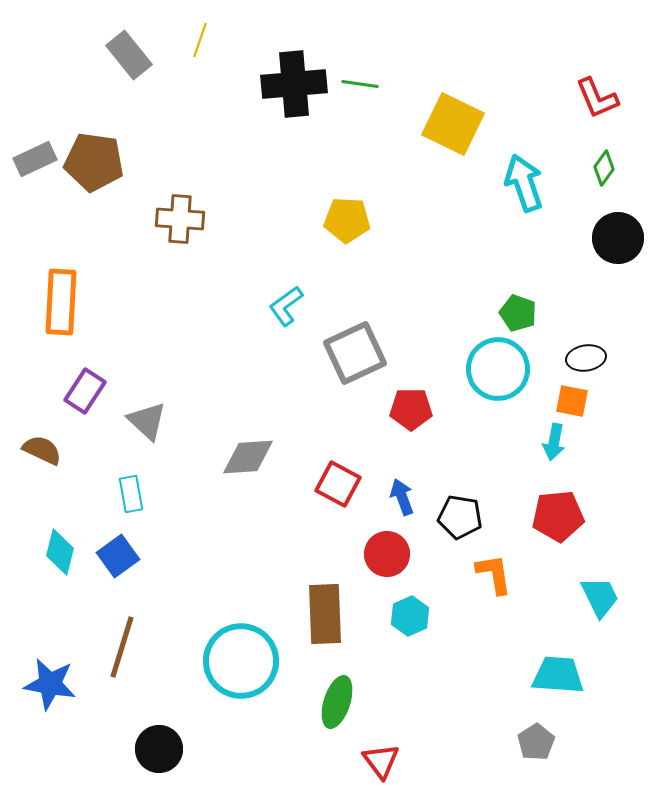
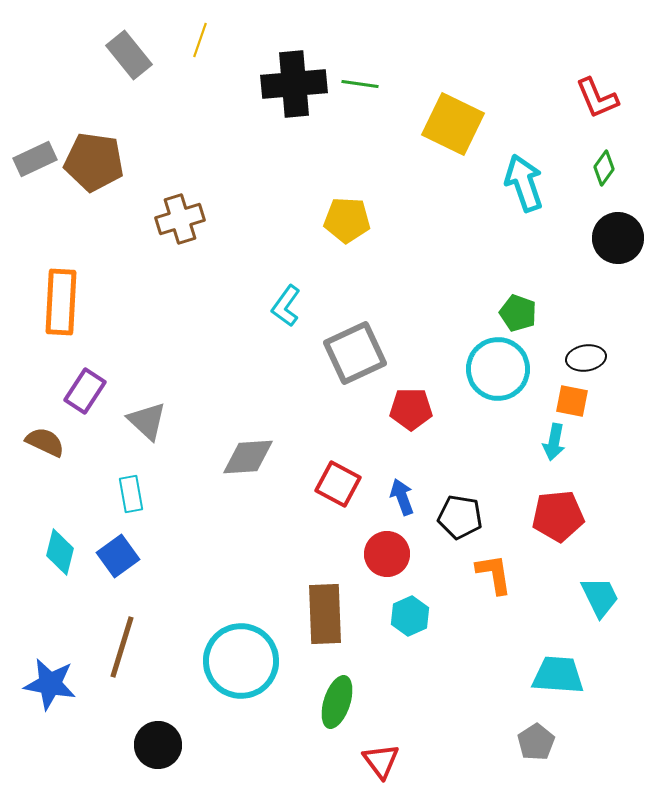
brown cross at (180, 219): rotated 21 degrees counterclockwise
cyan L-shape at (286, 306): rotated 18 degrees counterclockwise
brown semicircle at (42, 450): moved 3 px right, 8 px up
black circle at (159, 749): moved 1 px left, 4 px up
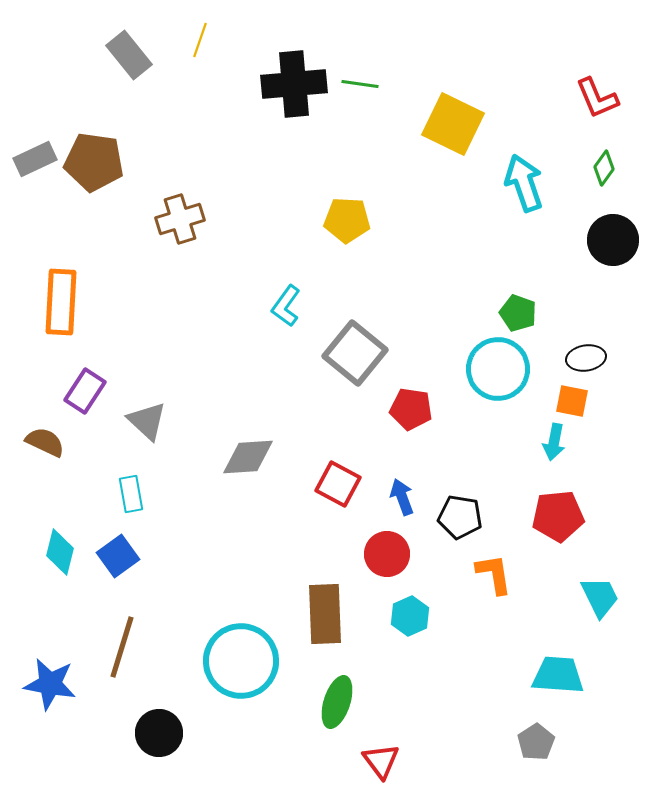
black circle at (618, 238): moved 5 px left, 2 px down
gray square at (355, 353): rotated 26 degrees counterclockwise
red pentagon at (411, 409): rotated 9 degrees clockwise
black circle at (158, 745): moved 1 px right, 12 px up
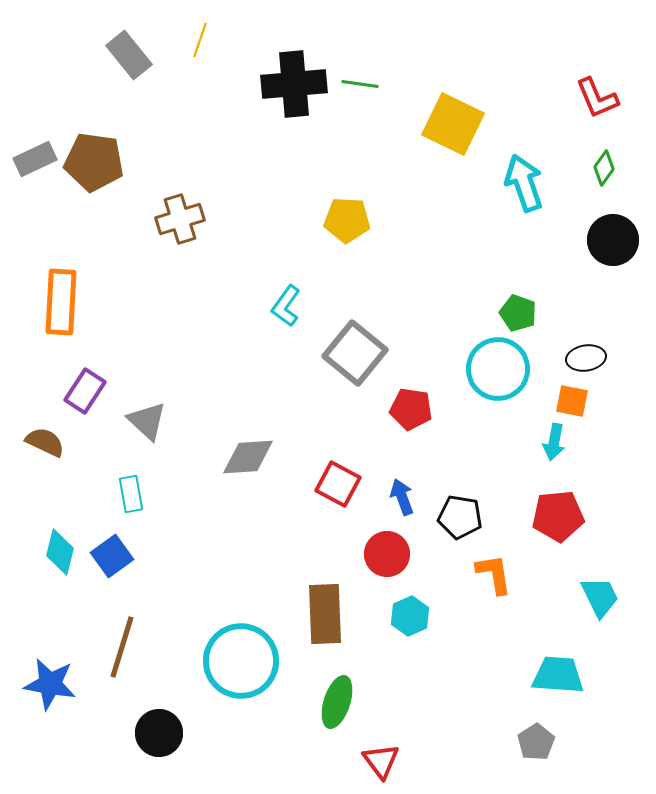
blue square at (118, 556): moved 6 px left
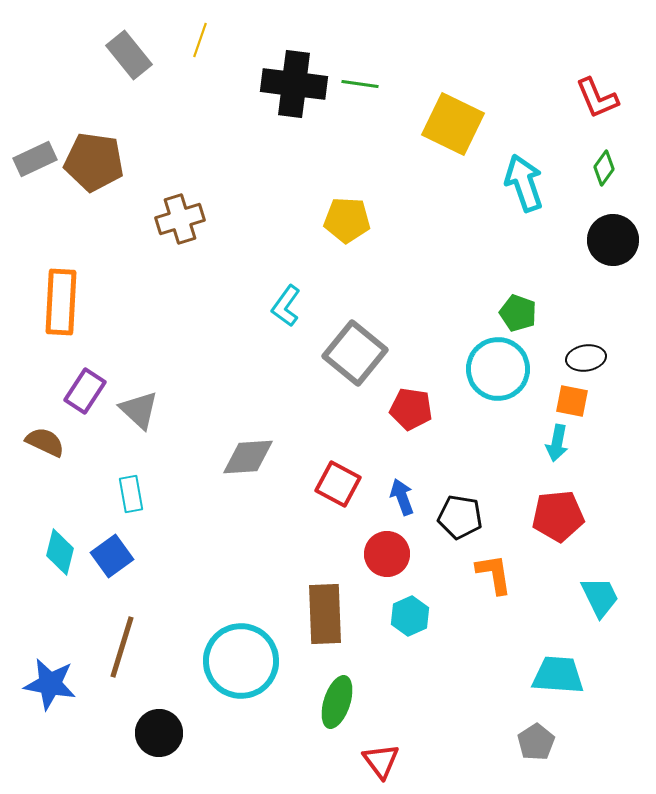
black cross at (294, 84): rotated 12 degrees clockwise
gray triangle at (147, 421): moved 8 px left, 11 px up
cyan arrow at (554, 442): moved 3 px right, 1 px down
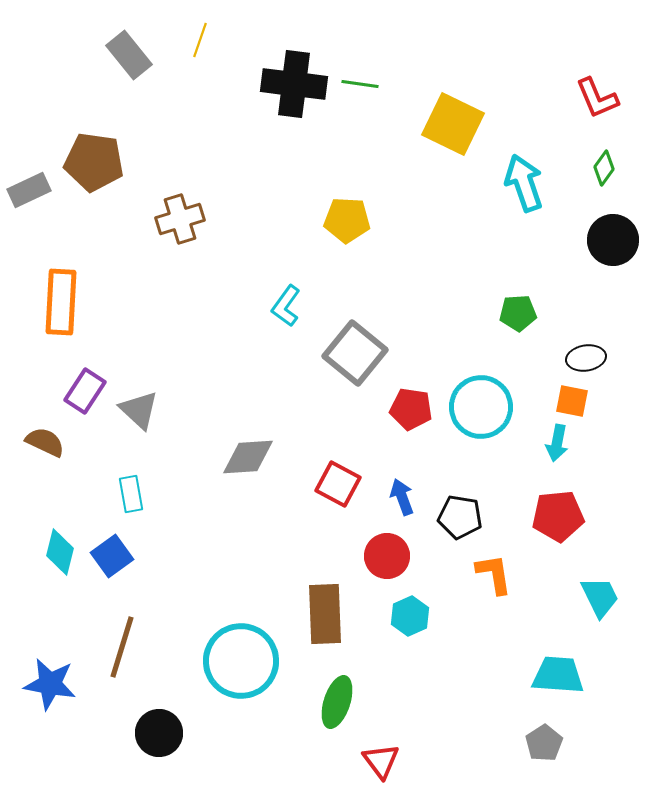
gray rectangle at (35, 159): moved 6 px left, 31 px down
green pentagon at (518, 313): rotated 24 degrees counterclockwise
cyan circle at (498, 369): moved 17 px left, 38 px down
red circle at (387, 554): moved 2 px down
gray pentagon at (536, 742): moved 8 px right, 1 px down
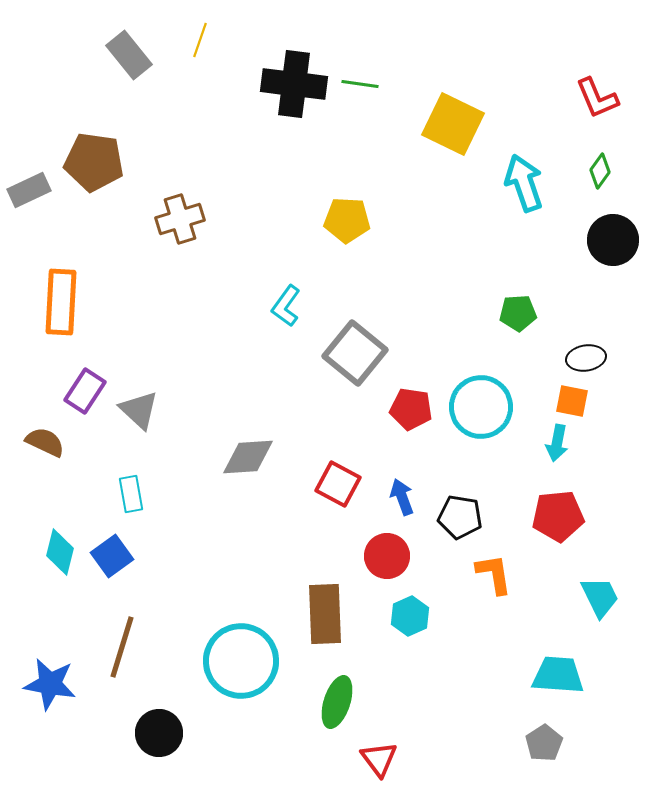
green diamond at (604, 168): moved 4 px left, 3 px down
red triangle at (381, 761): moved 2 px left, 2 px up
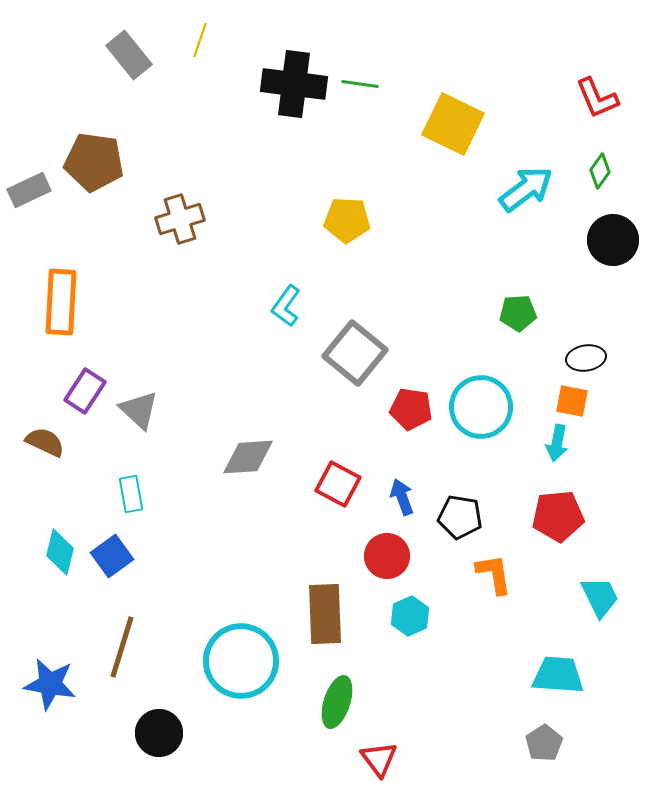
cyan arrow at (524, 183): moved 2 px right, 6 px down; rotated 72 degrees clockwise
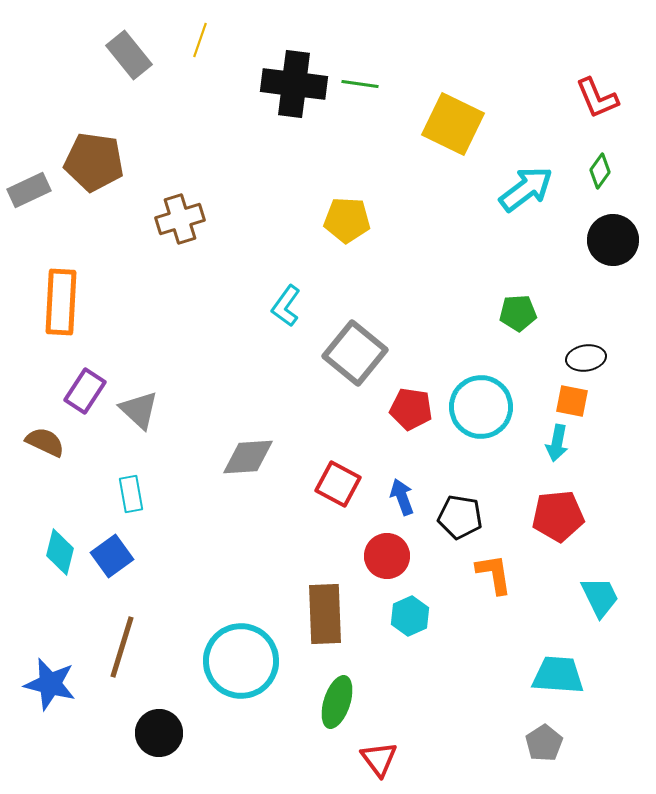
blue star at (50, 684): rotated 4 degrees clockwise
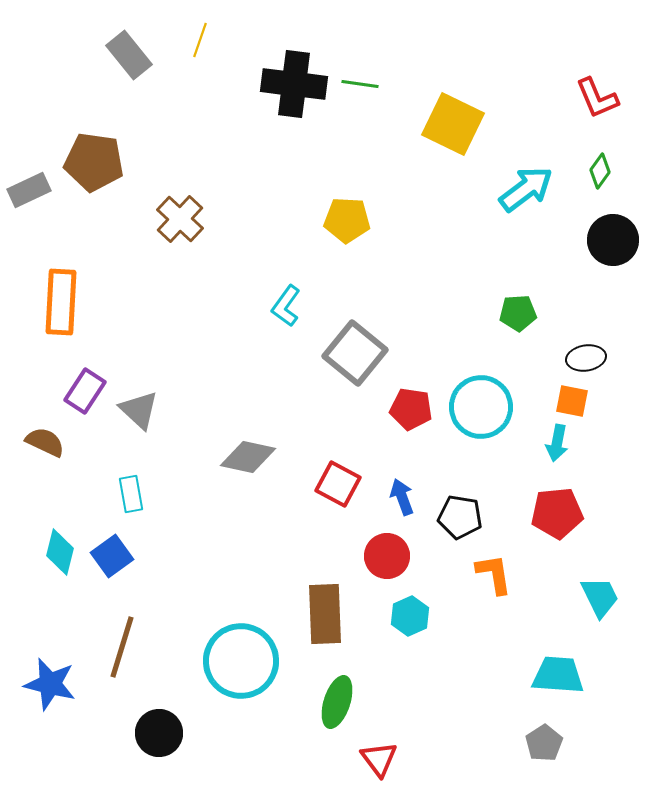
brown cross at (180, 219): rotated 30 degrees counterclockwise
gray diamond at (248, 457): rotated 16 degrees clockwise
red pentagon at (558, 516): moved 1 px left, 3 px up
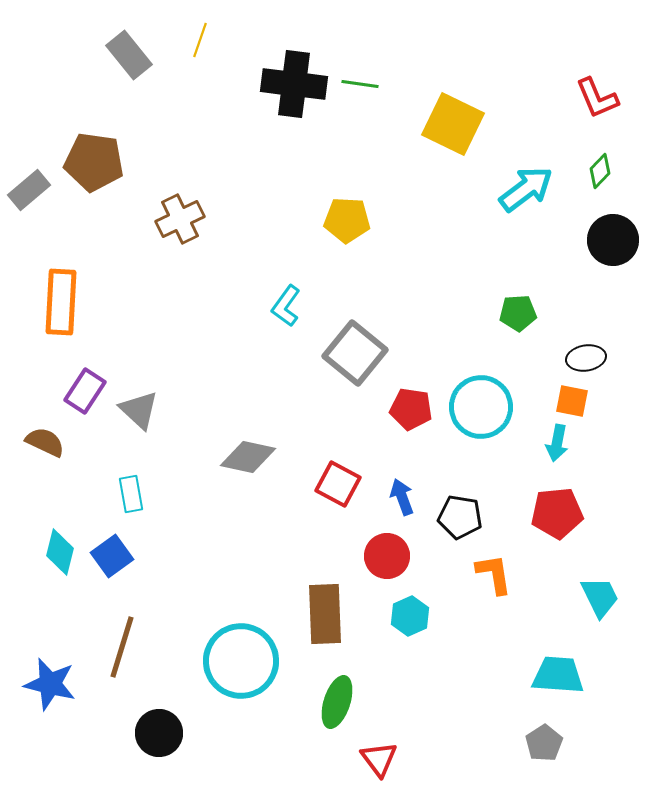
green diamond at (600, 171): rotated 8 degrees clockwise
gray rectangle at (29, 190): rotated 15 degrees counterclockwise
brown cross at (180, 219): rotated 21 degrees clockwise
